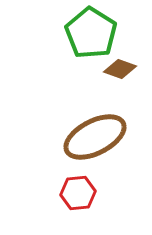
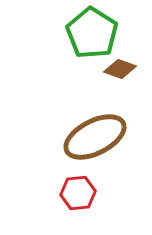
green pentagon: moved 1 px right
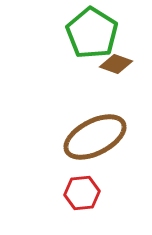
brown diamond: moved 4 px left, 5 px up
red hexagon: moved 4 px right
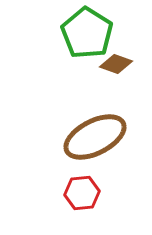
green pentagon: moved 5 px left
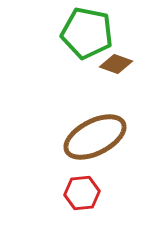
green pentagon: rotated 21 degrees counterclockwise
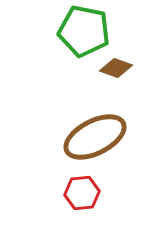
green pentagon: moved 3 px left, 2 px up
brown diamond: moved 4 px down
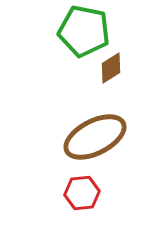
brown diamond: moved 5 px left; rotated 52 degrees counterclockwise
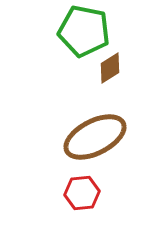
brown diamond: moved 1 px left
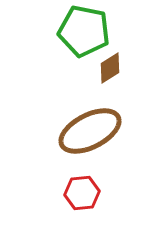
brown ellipse: moved 5 px left, 6 px up
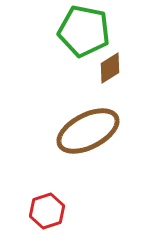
brown ellipse: moved 2 px left
red hexagon: moved 35 px left, 18 px down; rotated 12 degrees counterclockwise
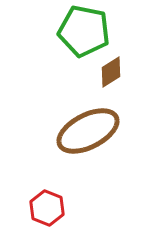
brown diamond: moved 1 px right, 4 px down
red hexagon: moved 3 px up; rotated 20 degrees counterclockwise
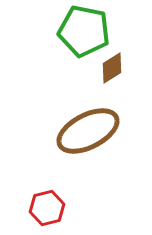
brown diamond: moved 1 px right, 4 px up
red hexagon: rotated 24 degrees clockwise
